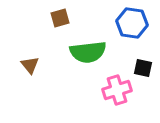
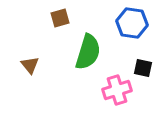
green semicircle: rotated 66 degrees counterclockwise
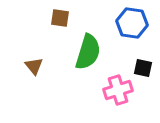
brown square: rotated 24 degrees clockwise
brown triangle: moved 4 px right, 1 px down
pink cross: moved 1 px right
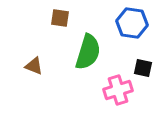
brown triangle: rotated 30 degrees counterclockwise
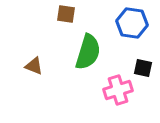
brown square: moved 6 px right, 4 px up
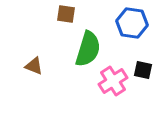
green semicircle: moved 3 px up
black square: moved 2 px down
pink cross: moved 5 px left, 9 px up; rotated 16 degrees counterclockwise
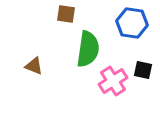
green semicircle: rotated 9 degrees counterclockwise
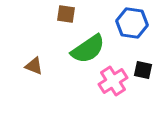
green semicircle: rotated 48 degrees clockwise
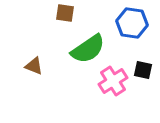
brown square: moved 1 px left, 1 px up
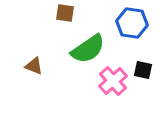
pink cross: rotated 8 degrees counterclockwise
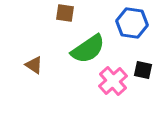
brown triangle: moved 1 px up; rotated 12 degrees clockwise
